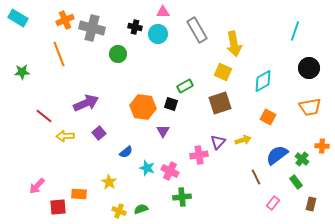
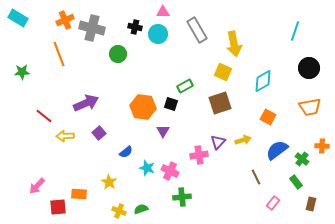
blue semicircle at (277, 155): moved 5 px up
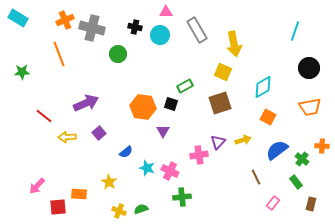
pink triangle at (163, 12): moved 3 px right
cyan circle at (158, 34): moved 2 px right, 1 px down
cyan diamond at (263, 81): moved 6 px down
yellow arrow at (65, 136): moved 2 px right, 1 px down
